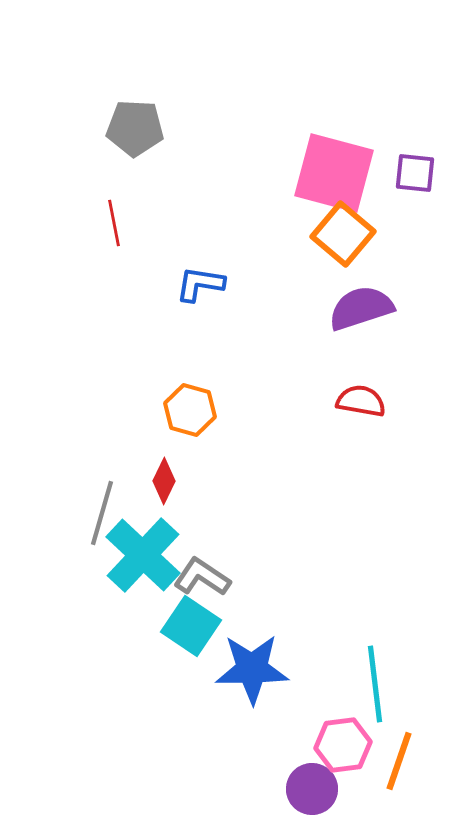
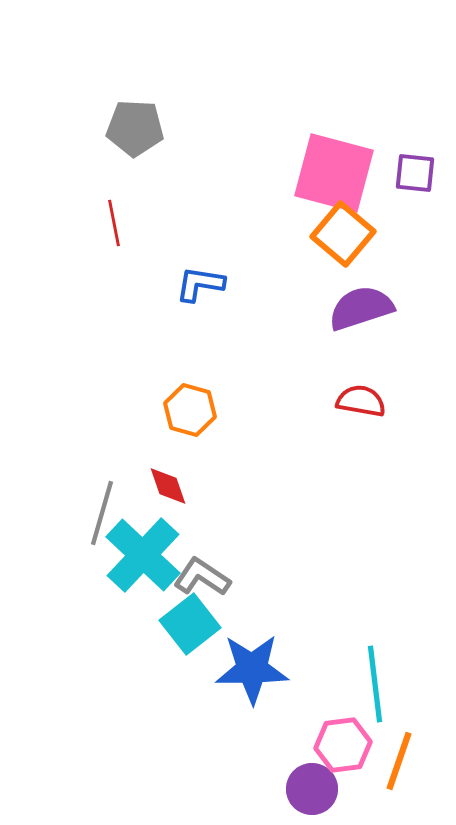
red diamond: moved 4 px right, 5 px down; rotated 45 degrees counterclockwise
cyan square: moved 1 px left, 2 px up; rotated 18 degrees clockwise
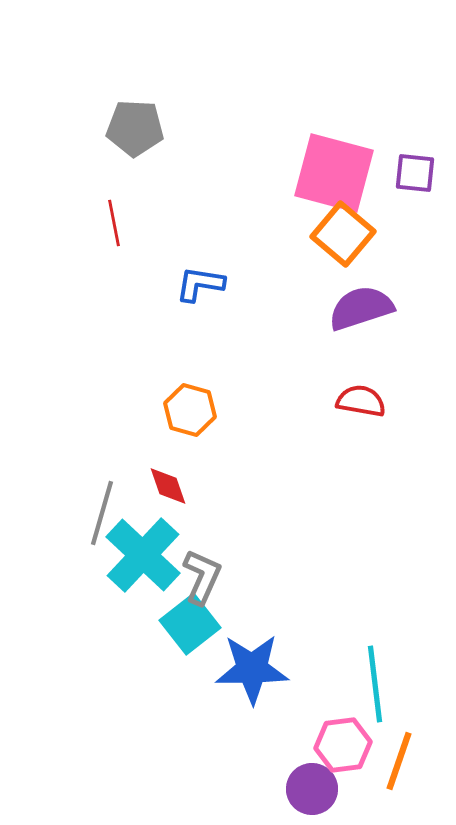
gray L-shape: rotated 80 degrees clockwise
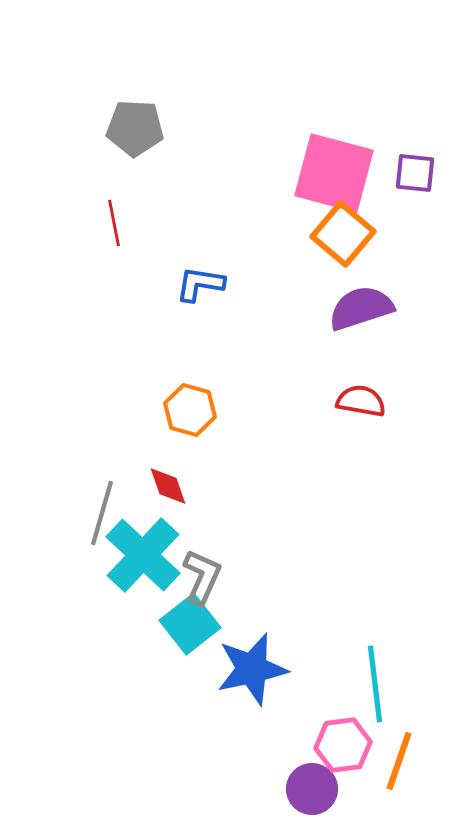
blue star: rotated 12 degrees counterclockwise
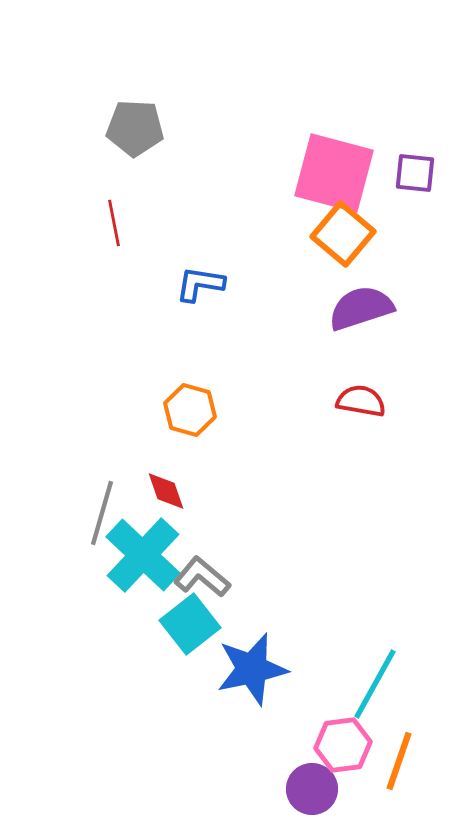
red diamond: moved 2 px left, 5 px down
gray L-shape: rotated 74 degrees counterclockwise
cyan line: rotated 36 degrees clockwise
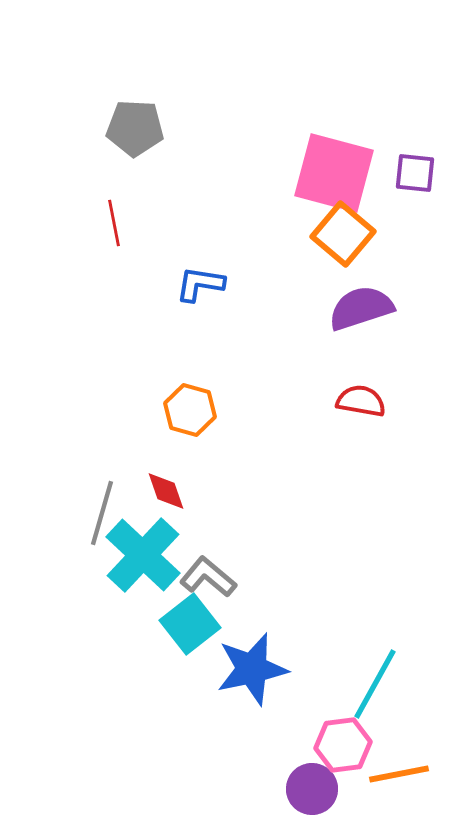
gray L-shape: moved 6 px right
orange line: moved 13 px down; rotated 60 degrees clockwise
